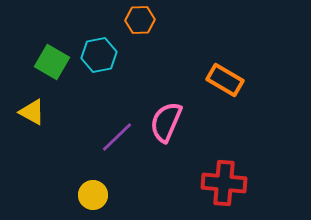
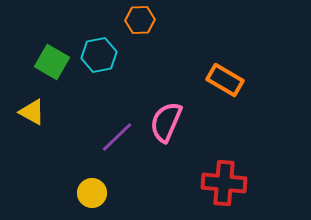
yellow circle: moved 1 px left, 2 px up
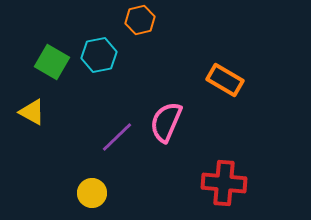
orange hexagon: rotated 12 degrees counterclockwise
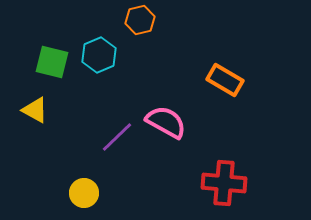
cyan hexagon: rotated 12 degrees counterclockwise
green square: rotated 16 degrees counterclockwise
yellow triangle: moved 3 px right, 2 px up
pink semicircle: rotated 96 degrees clockwise
yellow circle: moved 8 px left
